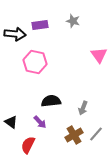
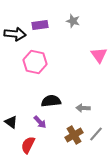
gray arrow: rotated 72 degrees clockwise
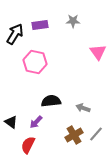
gray star: rotated 16 degrees counterclockwise
black arrow: rotated 65 degrees counterclockwise
pink triangle: moved 1 px left, 3 px up
gray arrow: rotated 16 degrees clockwise
purple arrow: moved 4 px left; rotated 88 degrees clockwise
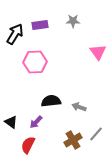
pink hexagon: rotated 15 degrees counterclockwise
gray arrow: moved 4 px left, 1 px up
brown cross: moved 1 px left, 5 px down
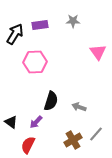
black semicircle: rotated 114 degrees clockwise
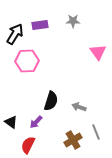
pink hexagon: moved 8 px left, 1 px up
gray line: moved 2 px up; rotated 63 degrees counterclockwise
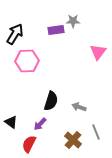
purple rectangle: moved 16 px right, 5 px down
pink triangle: rotated 12 degrees clockwise
purple arrow: moved 4 px right, 2 px down
brown cross: rotated 18 degrees counterclockwise
red semicircle: moved 1 px right, 1 px up
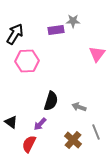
pink triangle: moved 1 px left, 2 px down
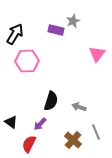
gray star: rotated 24 degrees counterclockwise
purple rectangle: rotated 21 degrees clockwise
